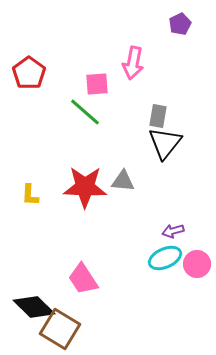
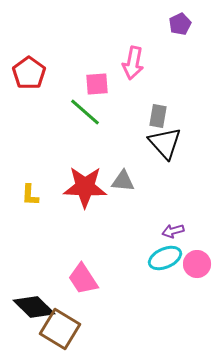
black triangle: rotated 21 degrees counterclockwise
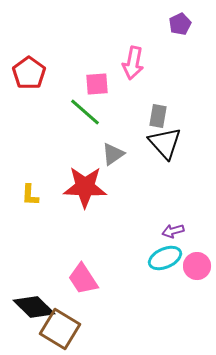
gray triangle: moved 10 px left, 27 px up; rotated 40 degrees counterclockwise
pink circle: moved 2 px down
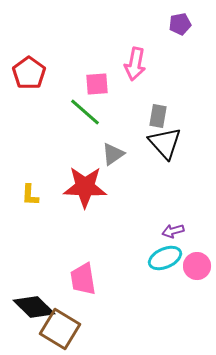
purple pentagon: rotated 15 degrees clockwise
pink arrow: moved 2 px right, 1 px down
pink trapezoid: rotated 24 degrees clockwise
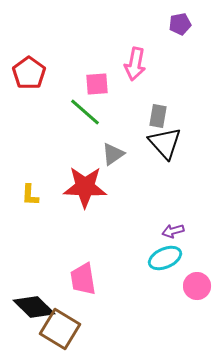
pink circle: moved 20 px down
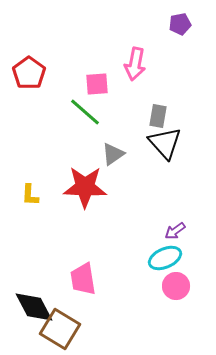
purple arrow: moved 2 px right; rotated 20 degrees counterclockwise
pink circle: moved 21 px left
black diamond: rotated 18 degrees clockwise
